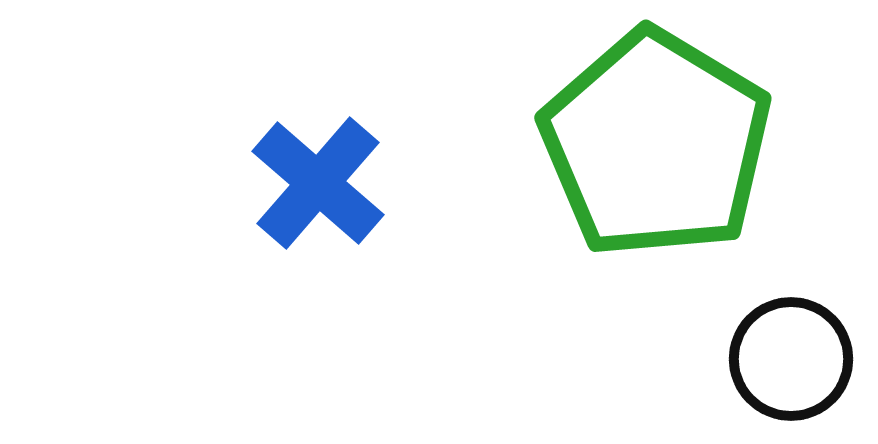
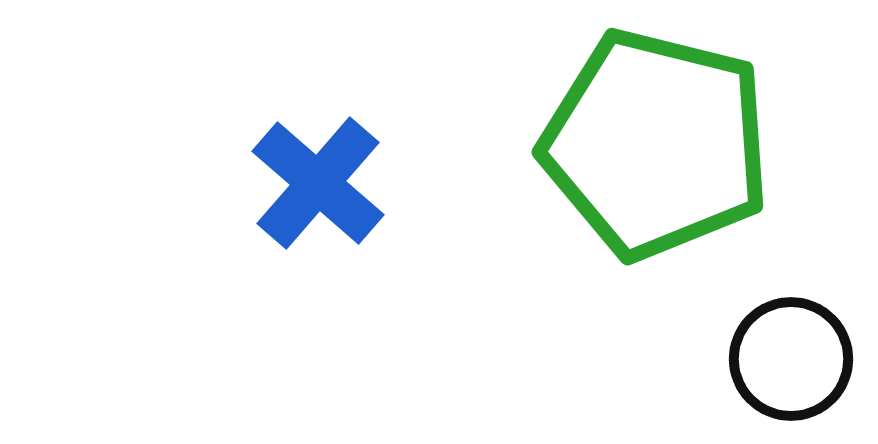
green pentagon: rotated 17 degrees counterclockwise
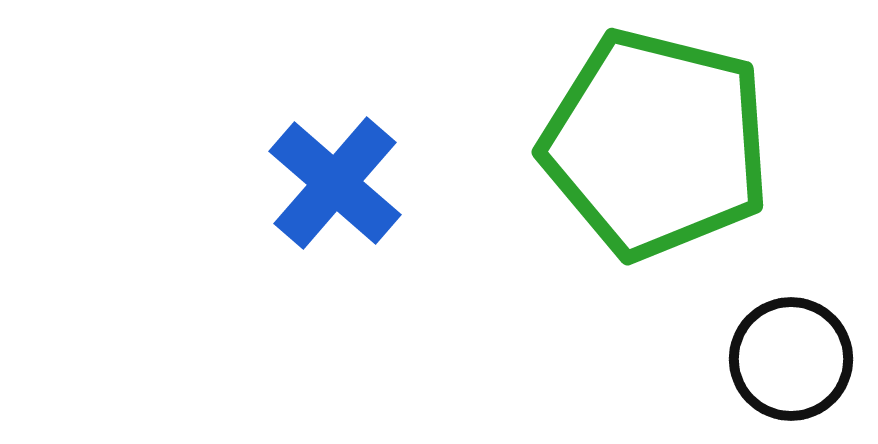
blue cross: moved 17 px right
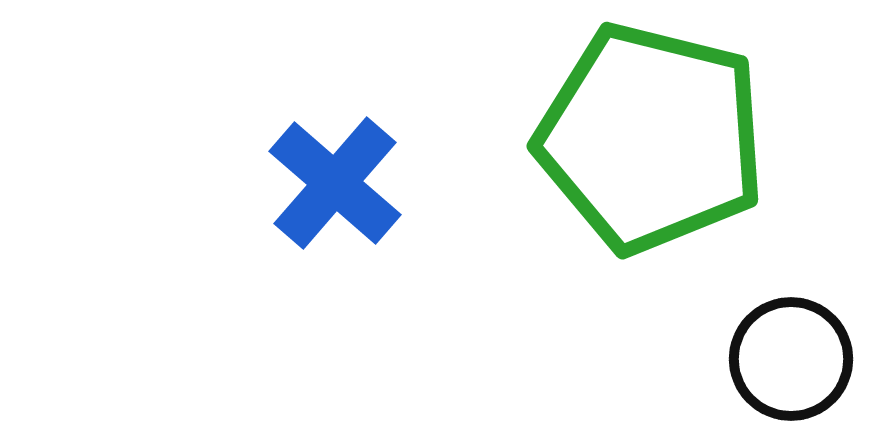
green pentagon: moved 5 px left, 6 px up
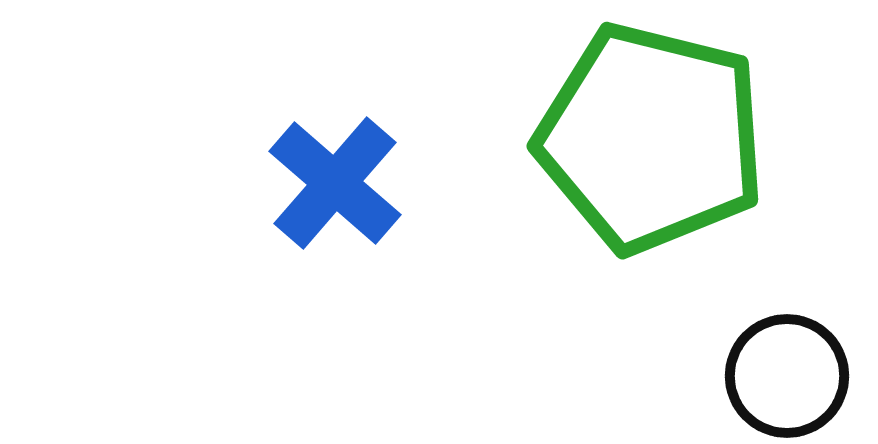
black circle: moved 4 px left, 17 px down
